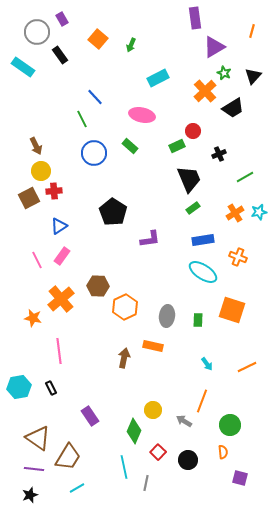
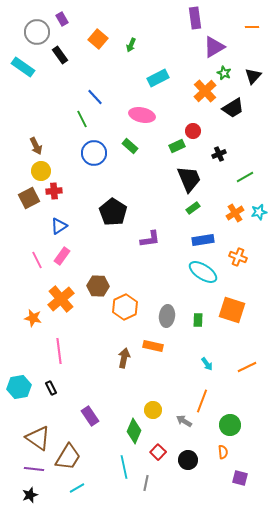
orange line at (252, 31): moved 4 px up; rotated 72 degrees clockwise
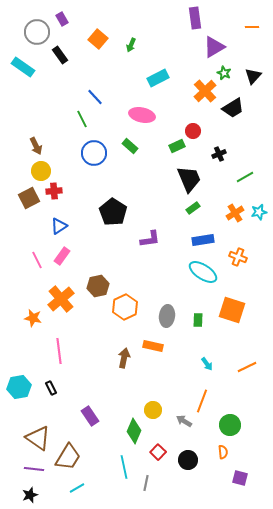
brown hexagon at (98, 286): rotated 15 degrees counterclockwise
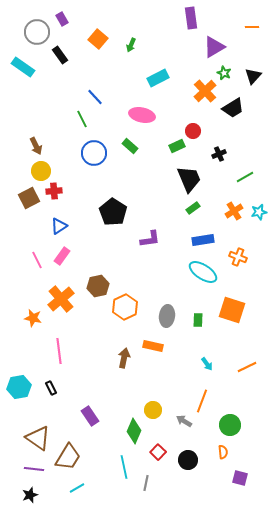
purple rectangle at (195, 18): moved 4 px left
orange cross at (235, 213): moved 1 px left, 2 px up
